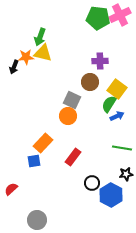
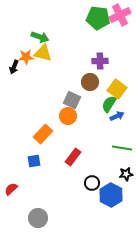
green arrow: rotated 90 degrees counterclockwise
orange rectangle: moved 9 px up
gray circle: moved 1 px right, 2 px up
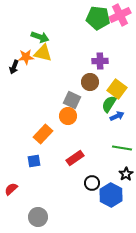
red rectangle: moved 2 px right, 1 px down; rotated 18 degrees clockwise
black star: rotated 24 degrees counterclockwise
gray circle: moved 1 px up
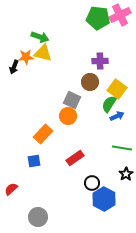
blue hexagon: moved 7 px left, 4 px down
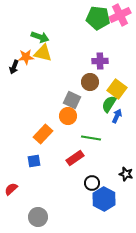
blue arrow: rotated 40 degrees counterclockwise
green line: moved 31 px left, 10 px up
black star: rotated 24 degrees counterclockwise
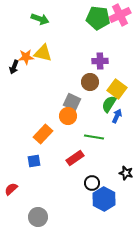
green arrow: moved 18 px up
gray square: moved 2 px down
green line: moved 3 px right, 1 px up
black star: moved 1 px up
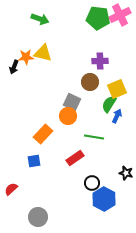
yellow square: rotated 30 degrees clockwise
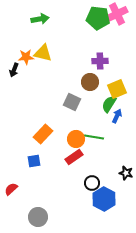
pink cross: moved 3 px left, 1 px up
green arrow: rotated 30 degrees counterclockwise
black arrow: moved 3 px down
orange circle: moved 8 px right, 23 px down
red rectangle: moved 1 px left, 1 px up
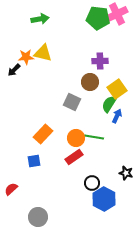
black arrow: rotated 24 degrees clockwise
yellow square: rotated 12 degrees counterclockwise
orange circle: moved 1 px up
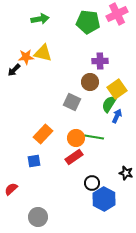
green pentagon: moved 10 px left, 4 px down
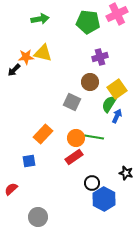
purple cross: moved 4 px up; rotated 14 degrees counterclockwise
blue square: moved 5 px left
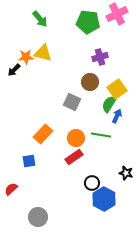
green arrow: rotated 60 degrees clockwise
green line: moved 7 px right, 2 px up
